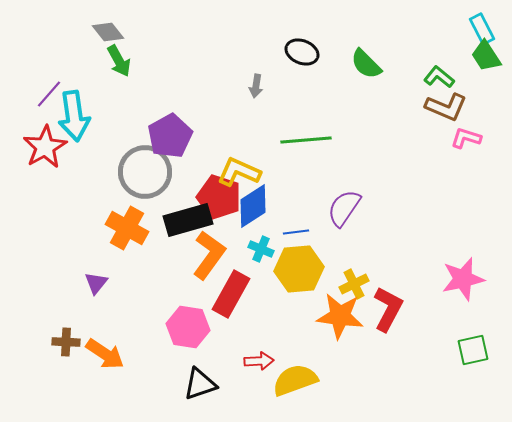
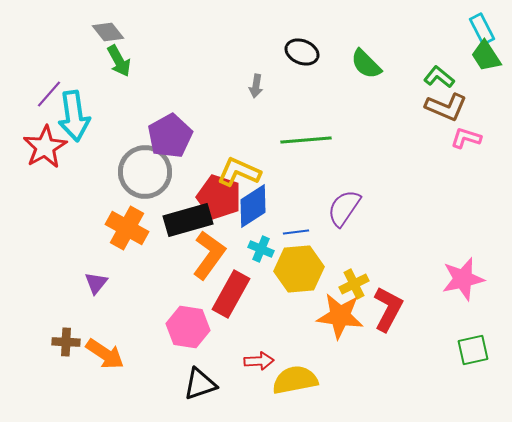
yellow semicircle: rotated 9 degrees clockwise
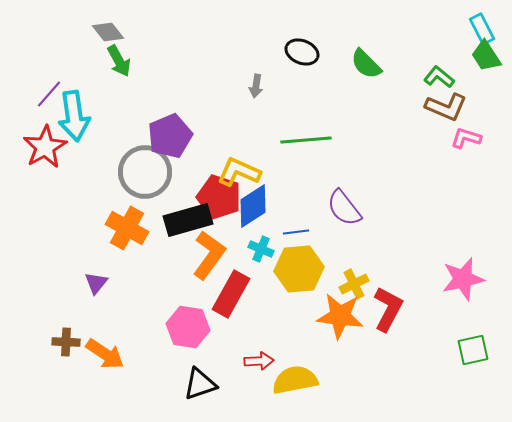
purple pentagon: rotated 6 degrees clockwise
purple semicircle: rotated 72 degrees counterclockwise
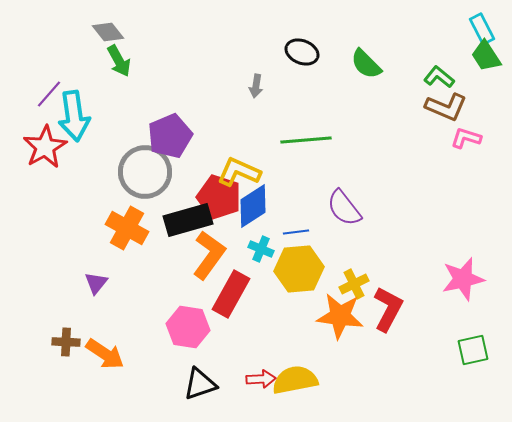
red arrow: moved 2 px right, 18 px down
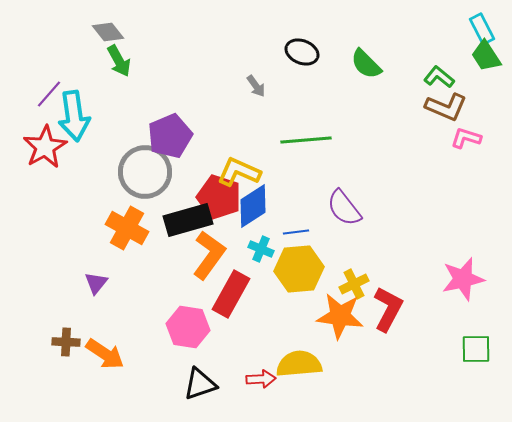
gray arrow: rotated 45 degrees counterclockwise
green square: moved 3 px right, 1 px up; rotated 12 degrees clockwise
yellow semicircle: moved 4 px right, 16 px up; rotated 6 degrees clockwise
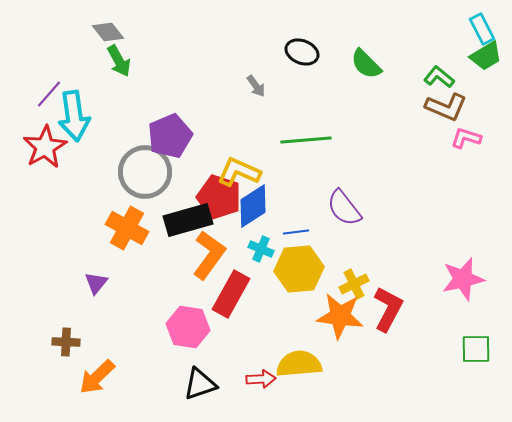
green trapezoid: rotated 88 degrees counterclockwise
orange arrow: moved 8 px left, 23 px down; rotated 102 degrees clockwise
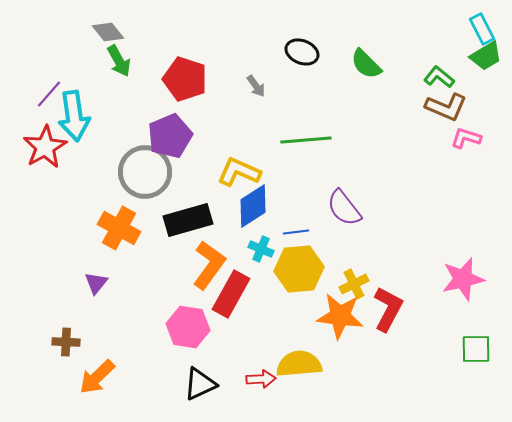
red pentagon: moved 34 px left, 118 px up
orange cross: moved 8 px left
orange L-shape: moved 10 px down
black triangle: rotated 6 degrees counterclockwise
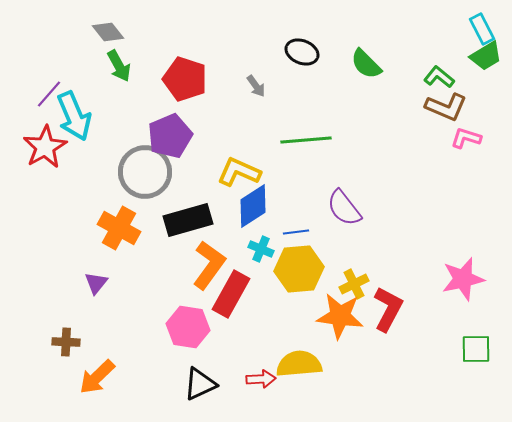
green arrow: moved 5 px down
cyan arrow: rotated 15 degrees counterclockwise
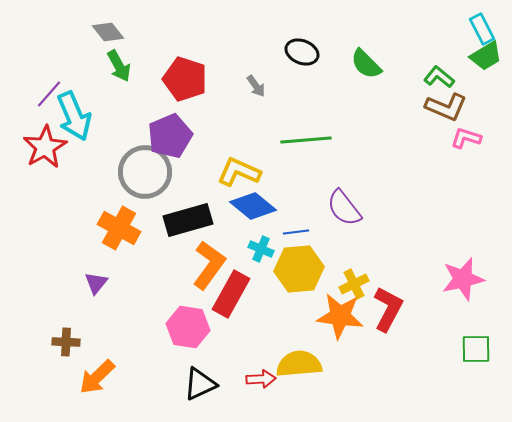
blue diamond: rotated 72 degrees clockwise
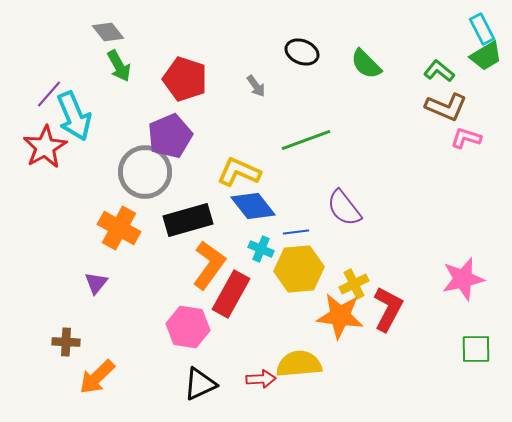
green L-shape: moved 6 px up
green line: rotated 15 degrees counterclockwise
blue diamond: rotated 12 degrees clockwise
